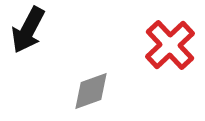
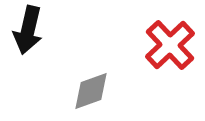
black arrow: rotated 15 degrees counterclockwise
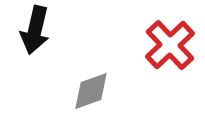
black arrow: moved 7 px right
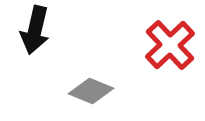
gray diamond: rotated 42 degrees clockwise
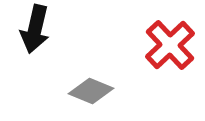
black arrow: moved 1 px up
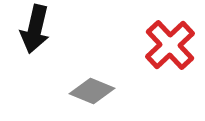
gray diamond: moved 1 px right
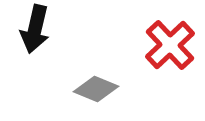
gray diamond: moved 4 px right, 2 px up
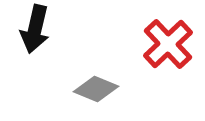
red cross: moved 2 px left, 1 px up
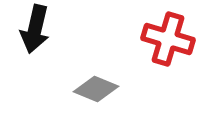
red cross: moved 5 px up; rotated 30 degrees counterclockwise
